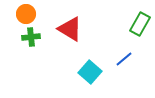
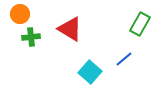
orange circle: moved 6 px left
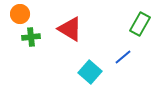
blue line: moved 1 px left, 2 px up
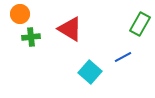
blue line: rotated 12 degrees clockwise
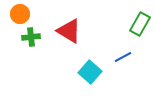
red triangle: moved 1 px left, 2 px down
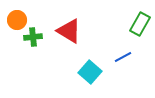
orange circle: moved 3 px left, 6 px down
green cross: moved 2 px right
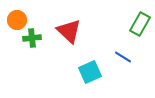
red triangle: rotated 12 degrees clockwise
green cross: moved 1 px left, 1 px down
blue line: rotated 60 degrees clockwise
cyan square: rotated 25 degrees clockwise
